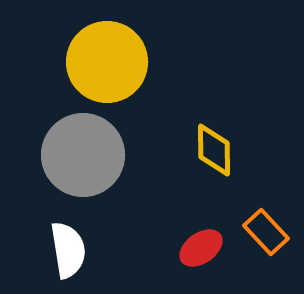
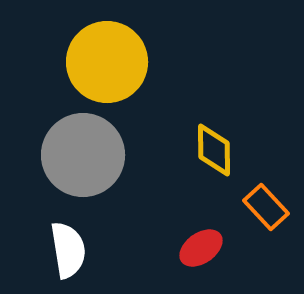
orange rectangle: moved 25 px up
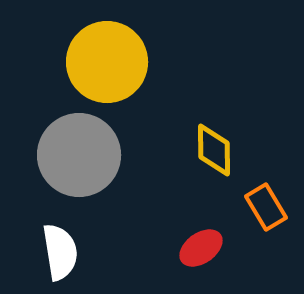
gray circle: moved 4 px left
orange rectangle: rotated 12 degrees clockwise
white semicircle: moved 8 px left, 2 px down
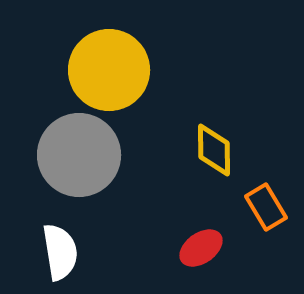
yellow circle: moved 2 px right, 8 px down
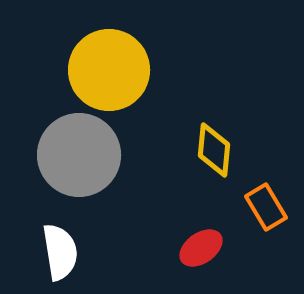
yellow diamond: rotated 6 degrees clockwise
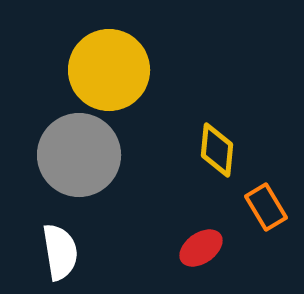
yellow diamond: moved 3 px right
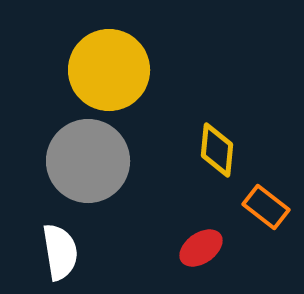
gray circle: moved 9 px right, 6 px down
orange rectangle: rotated 21 degrees counterclockwise
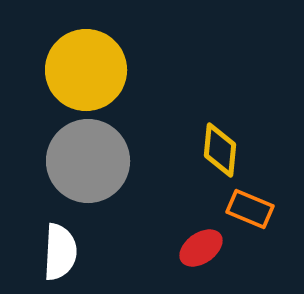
yellow circle: moved 23 px left
yellow diamond: moved 3 px right
orange rectangle: moved 16 px left, 2 px down; rotated 15 degrees counterclockwise
white semicircle: rotated 12 degrees clockwise
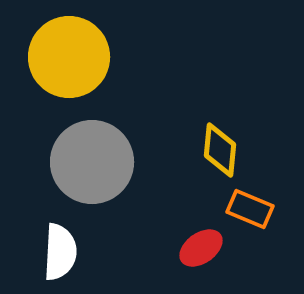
yellow circle: moved 17 px left, 13 px up
gray circle: moved 4 px right, 1 px down
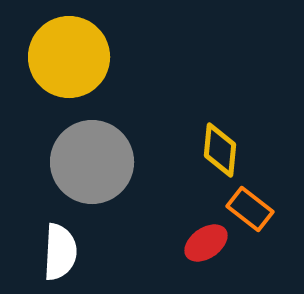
orange rectangle: rotated 15 degrees clockwise
red ellipse: moved 5 px right, 5 px up
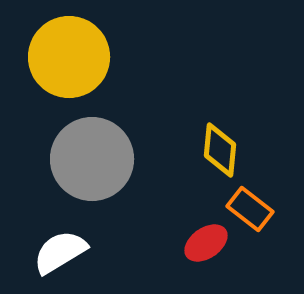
gray circle: moved 3 px up
white semicircle: rotated 124 degrees counterclockwise
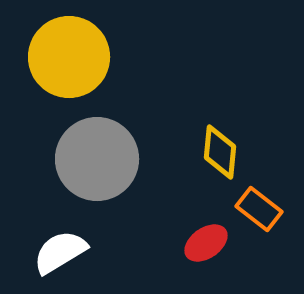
yellow diamond: moved 2 px down
gray circle: moved 5 px right
orange rectangle: moved 9 px right
